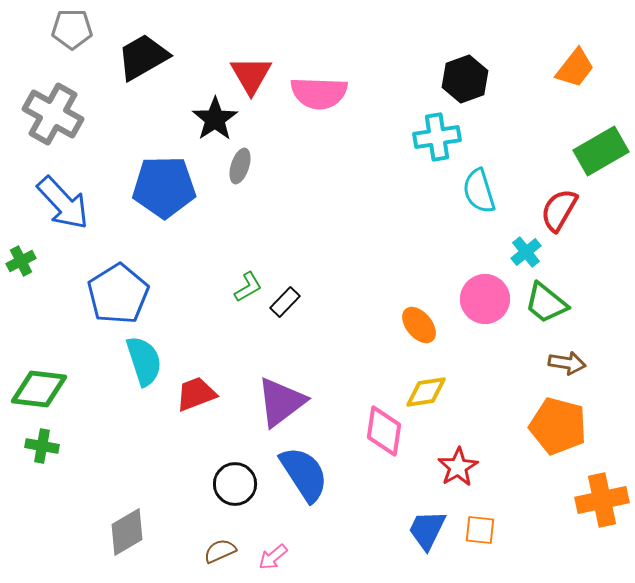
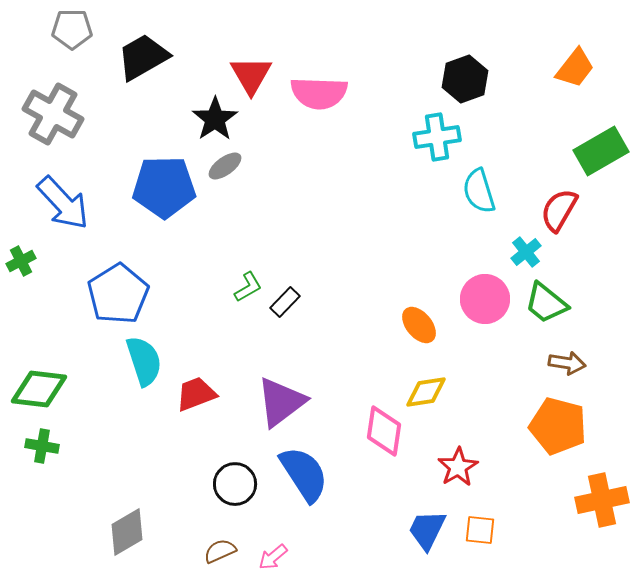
gray ellipse at (240, 166): moved 15 px left; rotated 36 degrees clockwise
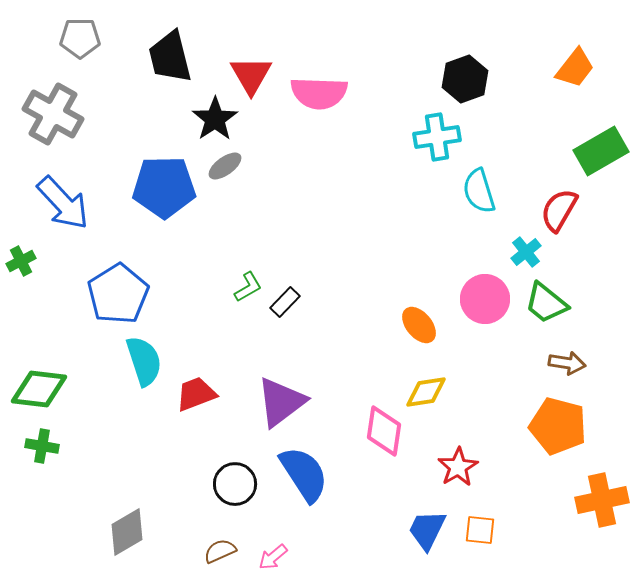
gray pentagon at (72, 29): moved 8 px right, 9 px down
black trapezoid at (143, 57): moved 27 px right; rotated 74 degrees counterclockwise
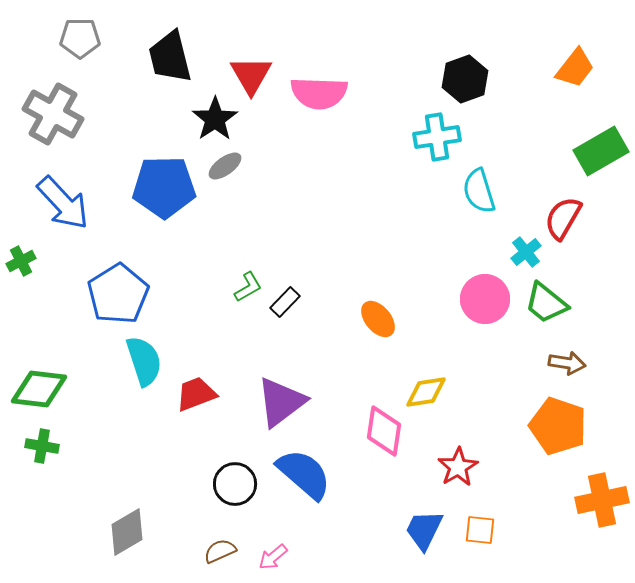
red semicircle at (559, 210): moved 4 px right, 8 px down
orange ellipse at (419, 325): moved 41 px left, 6 px up
orange pentagon at (558, 426): rotated 4 degrees clockwise
blue semicircle at (304, 474): rotated 16 degrees counterclockwise
blue trapezoid at (427, 530): moved 3 px left
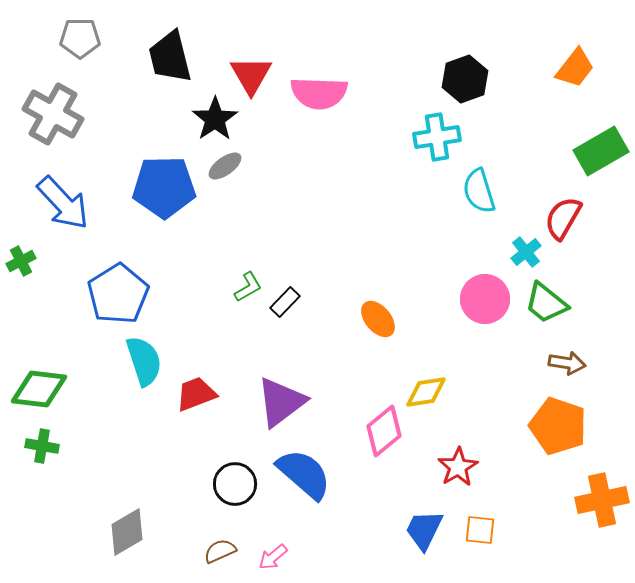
pink diamond at (384, 431): rotated 42 degrees clockwise
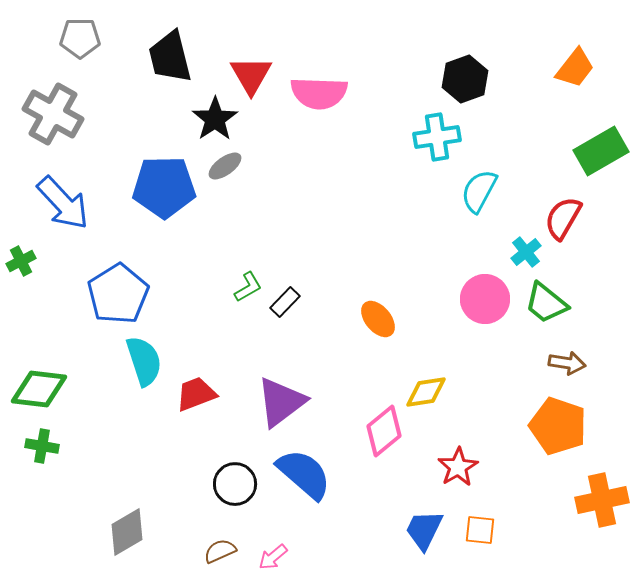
cyan semicircle at (479, 191): rotated 45 degrees clockwise
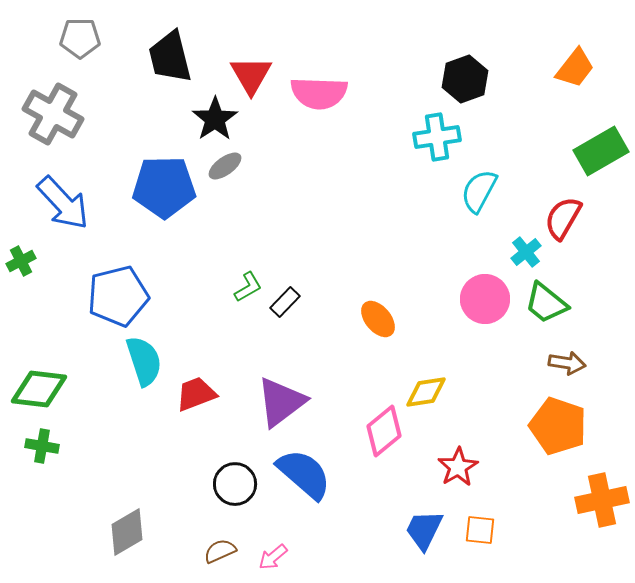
blue pentagon at (118, 294): moved 2 px down; rotated 18 degrees clockwise
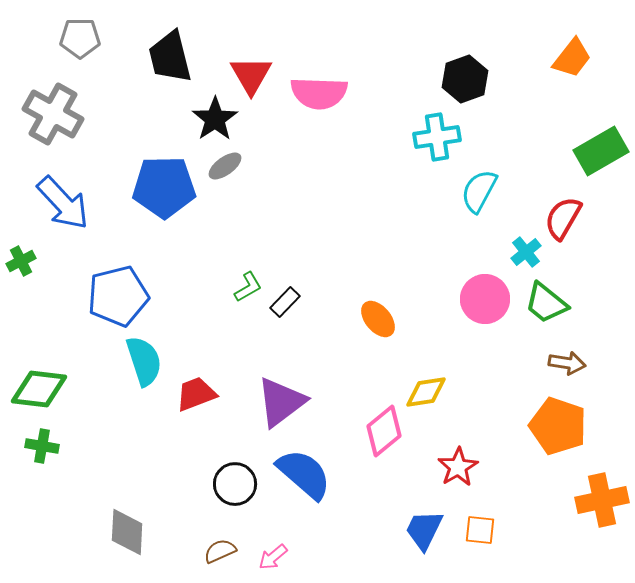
orange trapezoid at (575, 68): moved 3 px left, 10 px up
gray diamond at (127, 532): rotated 57 degrees counterclockwise
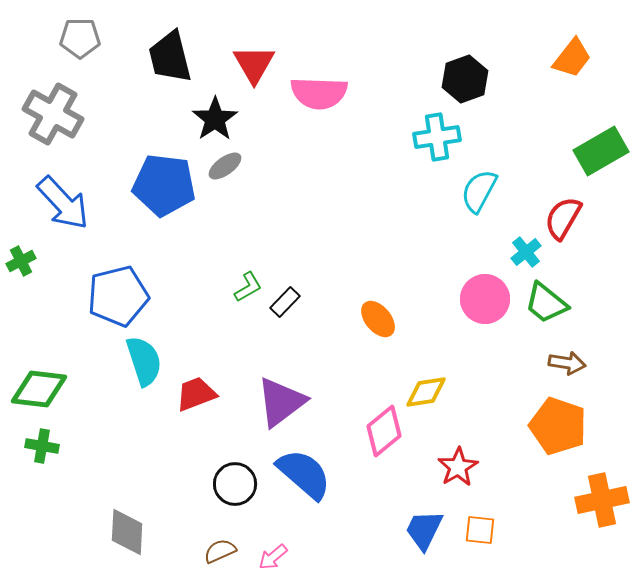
red triangle at (251, 75): moved 3 px right, 11 px up
blue pentagon at (164, 187): moved 2 px up; rotated 8 degrees clockwise
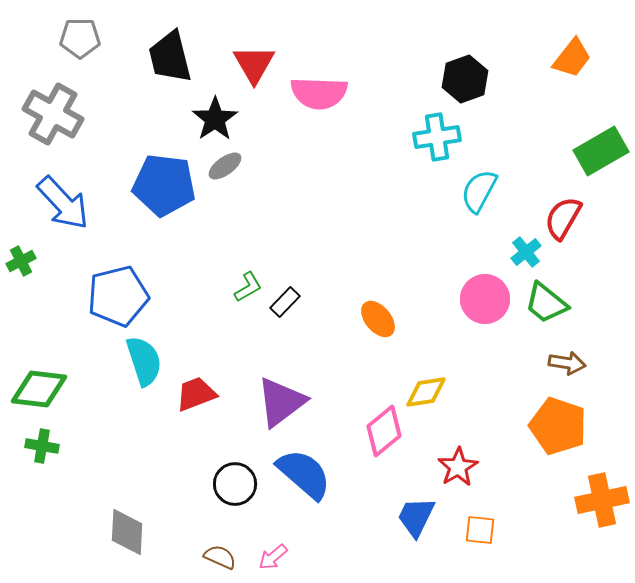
blue trapezoid at (424, 530): moved 8 px left, 13 px up
brown semicircle at (220, 551): moved 6 px down; rotated 48 degrees clockwise
